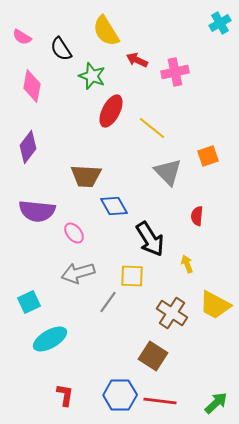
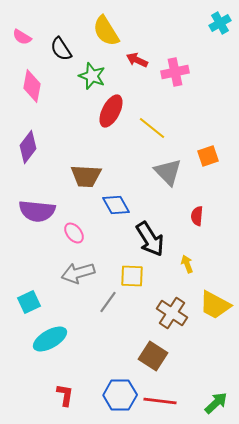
blue diamond: moved 2 px right, 1 px up
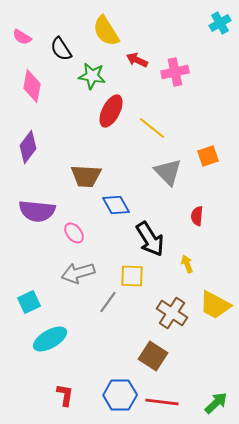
green star: rotated 12 degrees counterclockwise
red line: moved 2 px right, 1 px down
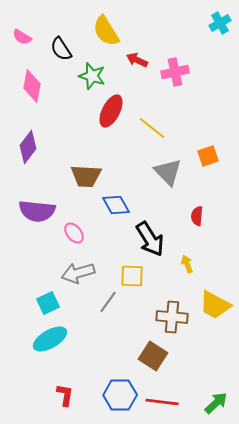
green star: rotated 8 degrees clockwise
cyan square: moved 19 px right, 1 px down
brown cross: moved 4 px down; rotated 28 degrees counterclockwise
